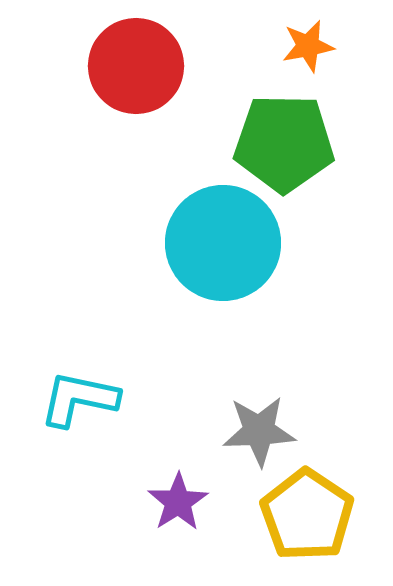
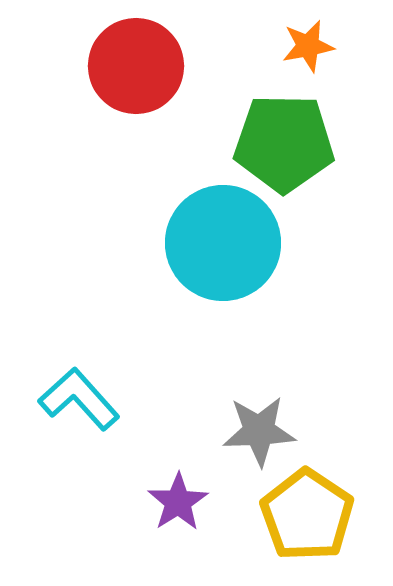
cyan L-shape: rotated 36 degrees clockwise
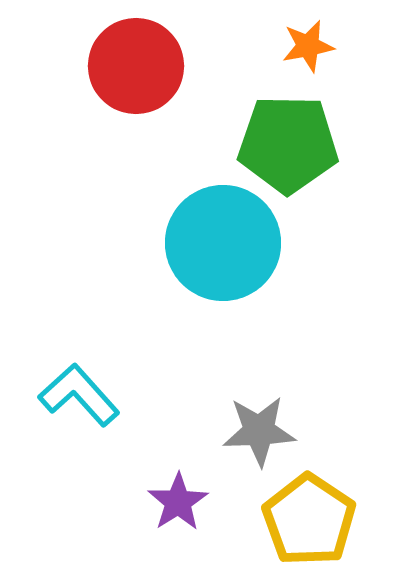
green pentagon: moved 4 px right, 1 px down
cyan L-shape: moved 4 px up
yellow pentagon: moved 2 px right, 5 px down
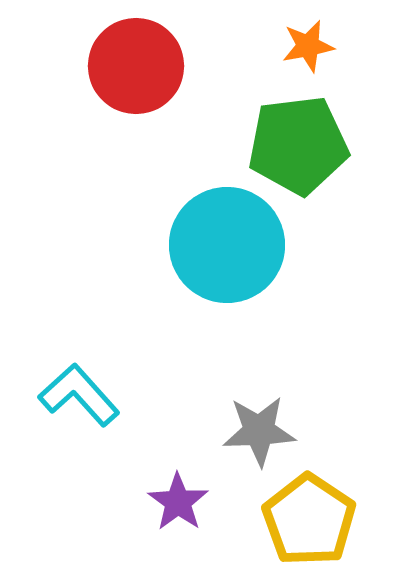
green pentagon: moved 10 px right, 1 px down; rotated 8 degrees counterclockwise
cyan circle: moved 4 px right, 2 px down
purple star: rotated 4 degrees counterclockwise
